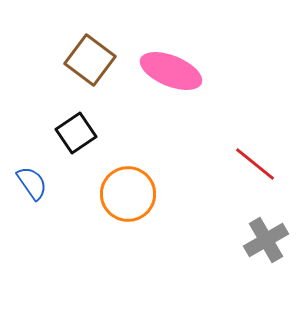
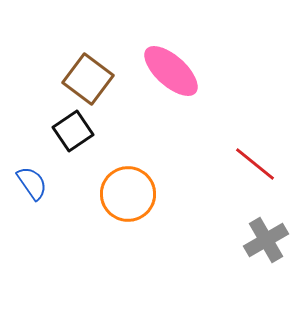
brown square: moved 2 px left, 19 px down
pink ellipse: rotated 20 degrees clockwise
black square: moved 3 px left, 2 px up
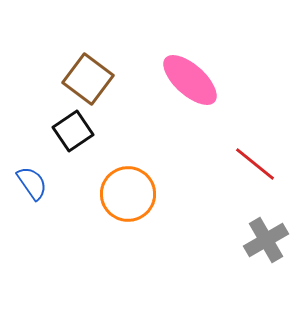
pink ellipse: moved 19 px right, 9 px down
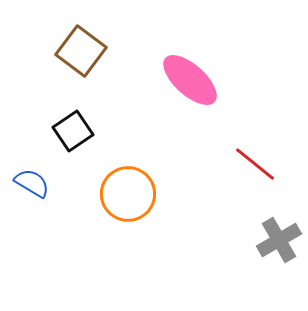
brown square: moved 7 px left, 28 px up
blue semicircle: rotated 24 degrees counterclockwise
gray cross: moved 13 px right
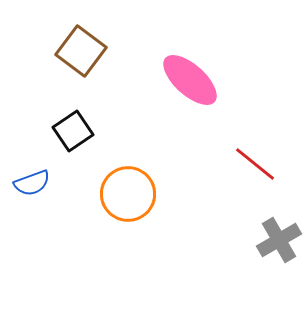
blue semicircle: rotated 129 degrees clockwise
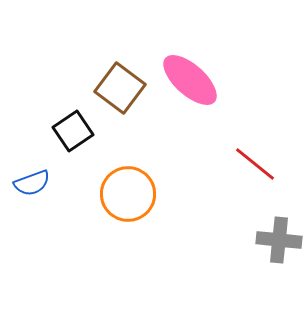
brown square: moved 39 px right, 37 px down
gray cross: rotated 36 degrees clockwise
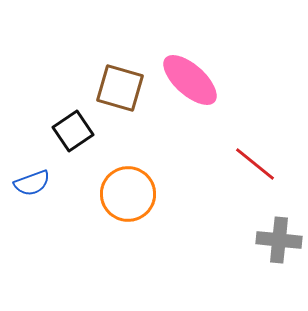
brown square: rotated 21 degrees counterclockwise
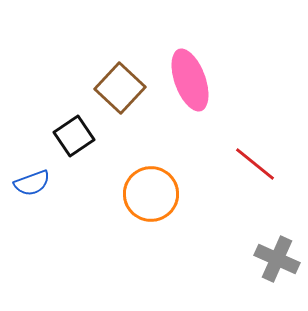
pink ellipse: rotated 28 degrees clockwise
brown square: rotated 27 degrees clockwise
black square: moved 1 px right, 5 px down
orange circle: moved 23 px right
gray cross: moved 2 px left, 19 px down; rotated 18 degrees clockwise
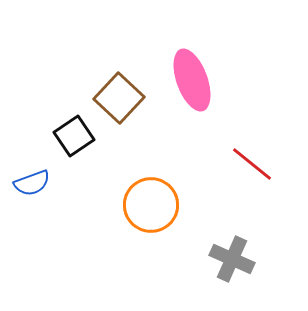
pink ellipse: moved 2 px right
brown square: moved 1 px left, 10 px down
red line: moved 3 px left
orange circle: moved 11 px down
gray cross: moved 45 px left
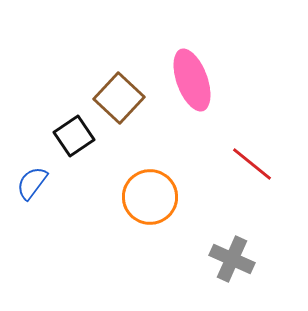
blue semicircle: rotated 147 degrees clockwise
orange circle: moved 1 px left, 8 px up
